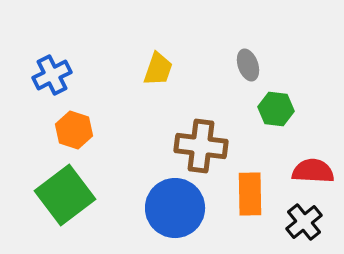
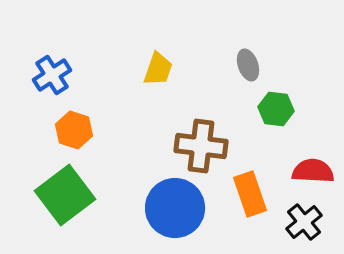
blue cross: rotated 6 degrees counterclockwise
orange rectangle: rotated 18 degrees counterclockwise
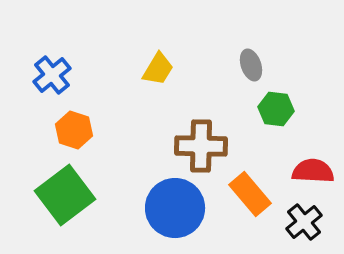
gray ellipse: moved 3 px right
yellow trapezoid: rotated 12 degrees clockwise
blue cross: rotated 6 degrees counterclockwise
brown cross: rotated 6 degrees counterclockwise
orange rectangle: rotated 21 degrees counterclockwise
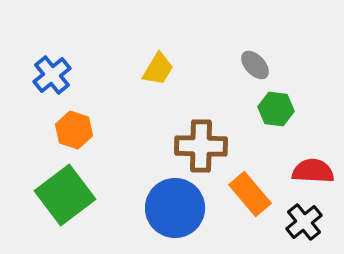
gray ellipse: moved 4 px right; rotated 24 degrees counterclockwise
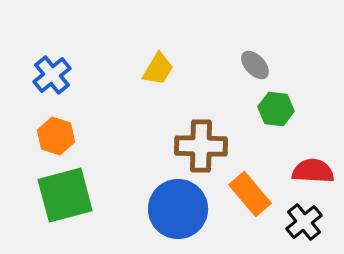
orange hexagon: moved 18 px left, 6 px down
green square: rotated 22 degrees clockwise
blue circle: moved 3 px right, 1 px down
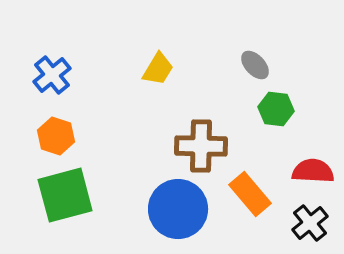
black cross: moved 6 px right, 1 px down
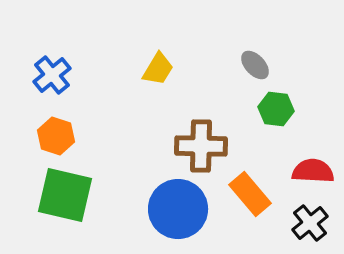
green square: rotated 28 degrees clockwise
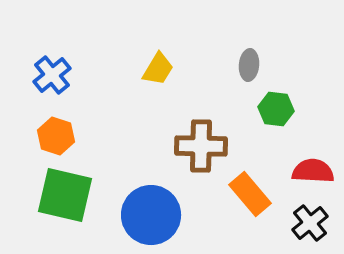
gray ellipse: moved 6 px left; rotated 48 degrees clockwise
blue circle: moved 27 px left, 6 px down
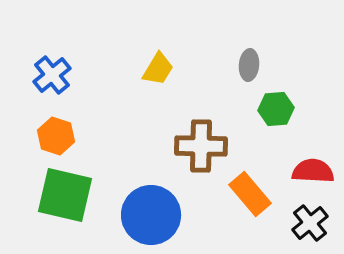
green hexagon: rotated 12 degrees counterclockwise
